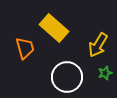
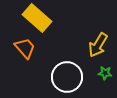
yellow rectangle: moved 17 px left, 10 px up
orange trapezoid: rotated 25 degrees counterclockwise
green star: rotated 24 degrees clockwise
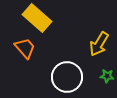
yellow arrow: moved 1 px right, 1 px up
green star: moved 2 px right, 3 px down
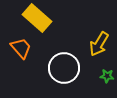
orange trapezoid: moved 4 px left
white circle: moved 3 px left, 9 px up
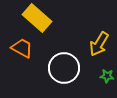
orange trapezoid: moved 1 px right; rotated 20 degrees counterclockwise
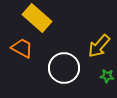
yellow arrow: moved 2 px down; rotated 10 degrees clockwise
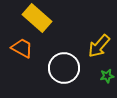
green star: rotated 16 degrees counterclockwise
